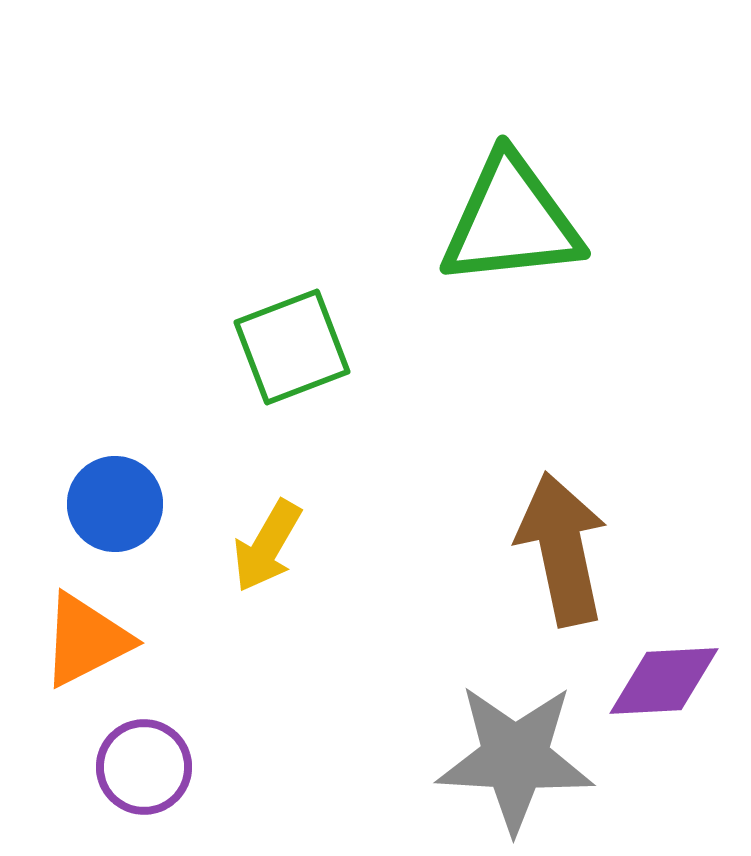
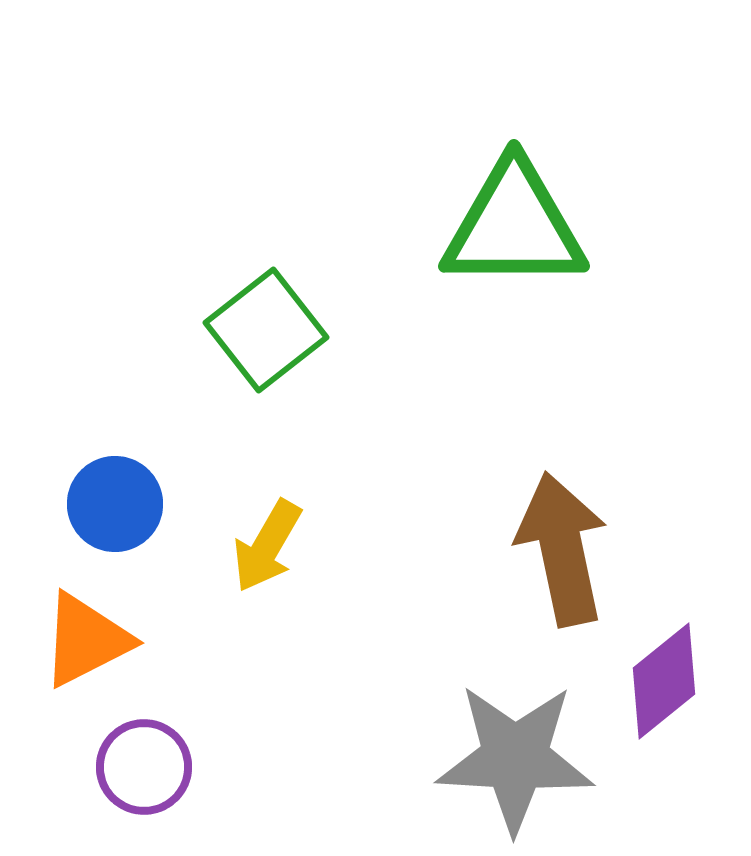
green triangle: moved 3 px right, 5 px down; rotated 6 degrees clockwise
green square: moved 26 px left, 17 px up; rotated 17 degrees counterclockwise
purple diamond: rotated 36 degrees counterclockwise
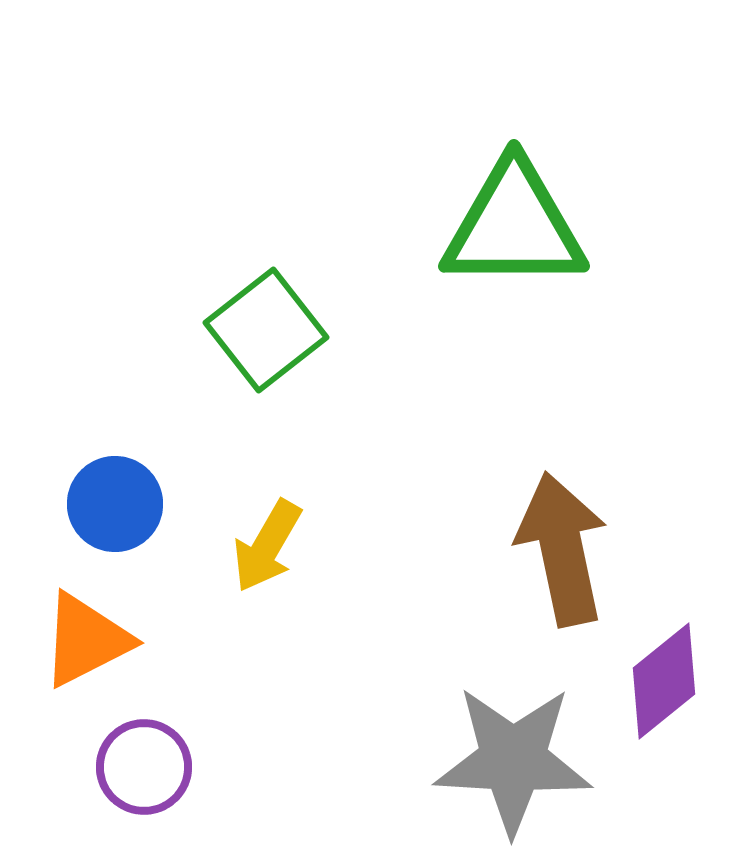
gray star: moved 2 px left, 2 px down
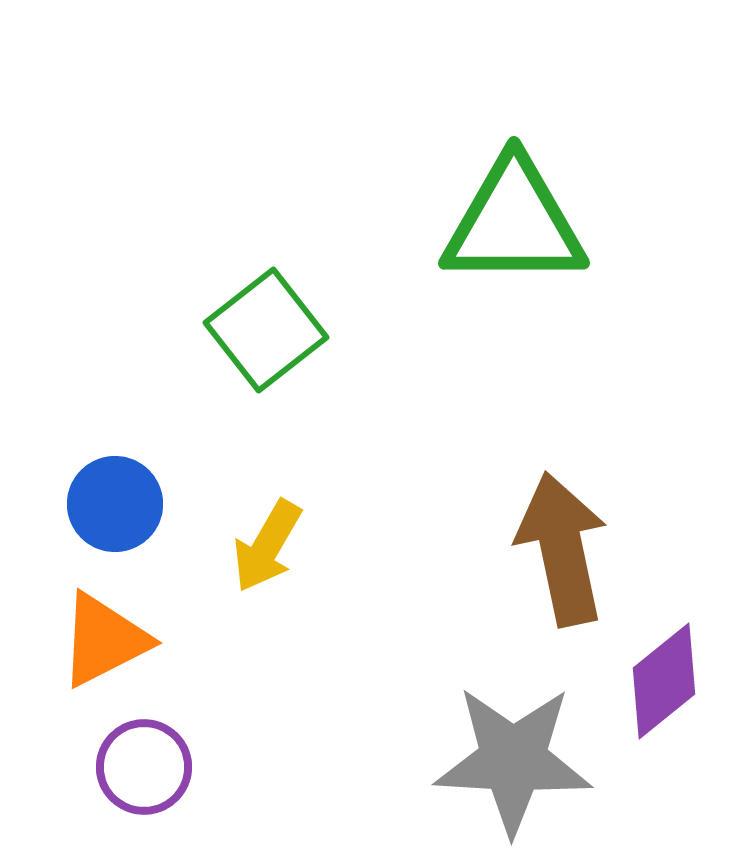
green triangle: moved 3 px up
orange triangle: moved 18 px right
